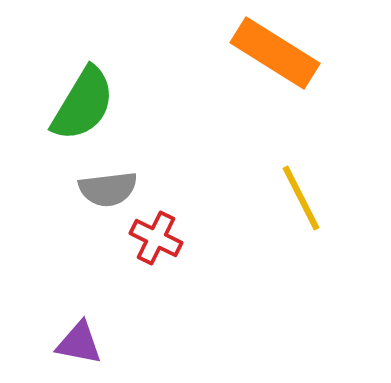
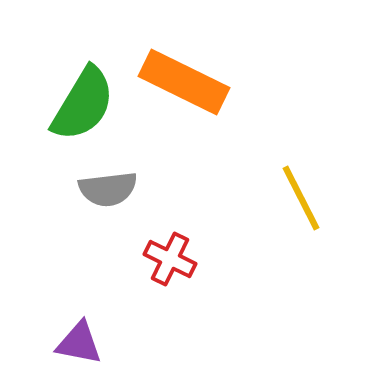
orange rectangle: moved 91 px left, 29 px down; rotated 6 degrees counterclockwise
red cross: moved 14 px right, 21 px down
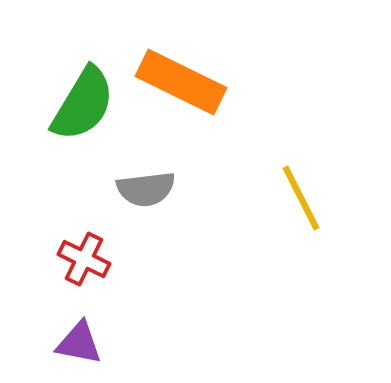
orange rectangle: moved 3 px left
gray semicircle: moved 38 px right
red cross: moved 86 px left
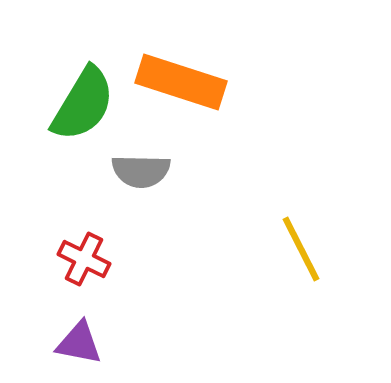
orange rectangle: rotated 8 degrees counterclockwise
gray semicircle: moved 5 px left, 18 px up; rotated 8 degrees clockwise
yellow line: moved 51 px down
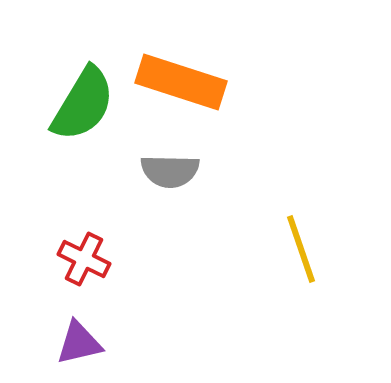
gray semicircle: moved 29 px right
yellow line: rotated 8 degrees clockwise
purple triangle: rotated 24 degrees counterclockwise
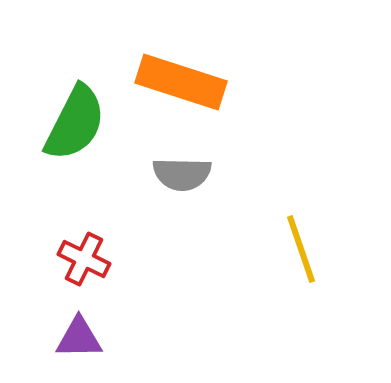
green semicircle: moved 8 px left, 19 px down; rotated 4 degrees counterclockwise
gray semicircle: moved 12 px right, 3 px down
purple triangle: moved 5 px up; rotated 12 degrees clockwise
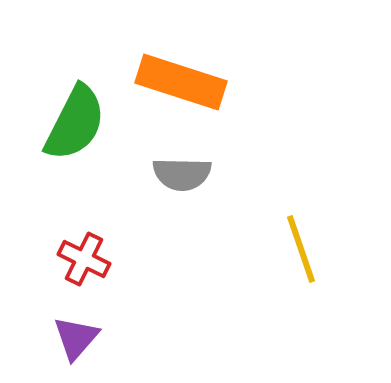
purple triangle: moved 3 px left; rotated 48 degrees counterclockwise
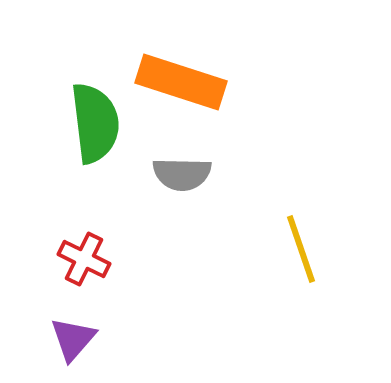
green semicircle: moved 20 px right; rotated 34 degrees counterclockwise
purple triangle: moved 3 px left, 1 px down
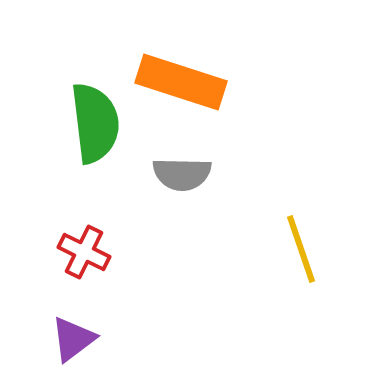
red cross: moved 7 px up
purple triangle: rotated 12 degrees clockwise
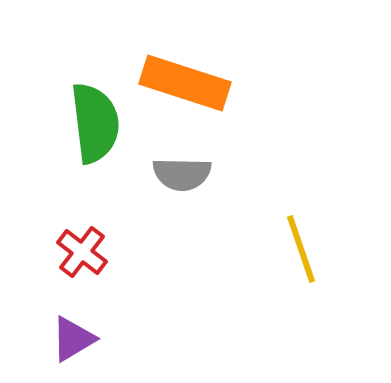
orange rectangle: moved 4 px right, 1 px down
red cross: moved 2 px left; rotated 12 degrees clockwise
purple triangle: rotated 6 degrees clockwise
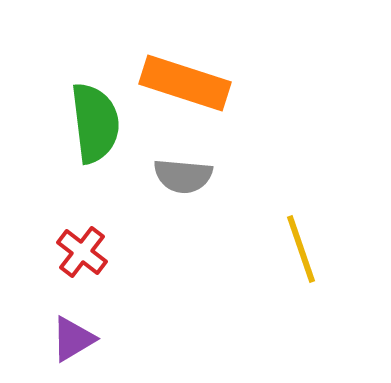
gray semicircle: moved 1 px right, 2 px down; rotated 4 degrees clockwise
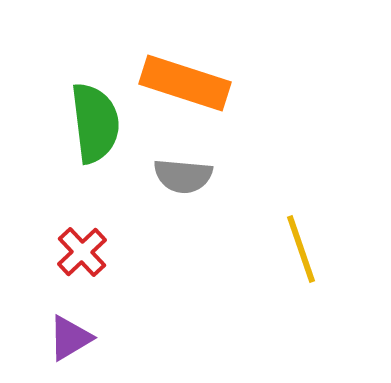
red cross: rotated 9 degrees clockwise
purple triangle: moved 3 px left, 1 px up
